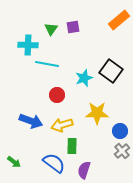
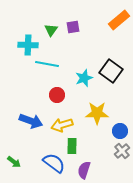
green triangle: moved 1 px down
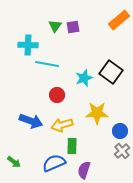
green triangle: moved 4 px right, 4 px up
black square: moved 1 px down
blue semicircle: rotated 60 degrees counterclockwise
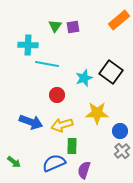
blue arrow: moved 1 px down
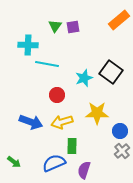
yellow arrow: moved 3 px up
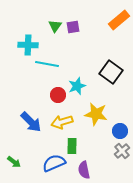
cyan star: moved 7 px left, 8 px down
red circle: moved 1 px right
yellow star: moved 1 px left, 1 px down; rotated 10 degrees clockwise
blue arrow: rotated 25 degrees clockwise
purple semicircle: rotated 30 degrees counterclockwise
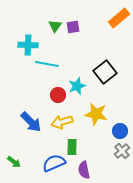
orange rectangle: moved 2 px up
black square: moved 6 px left; rotated 15 degrees clockwise
green rectangle: moved 1 px down
